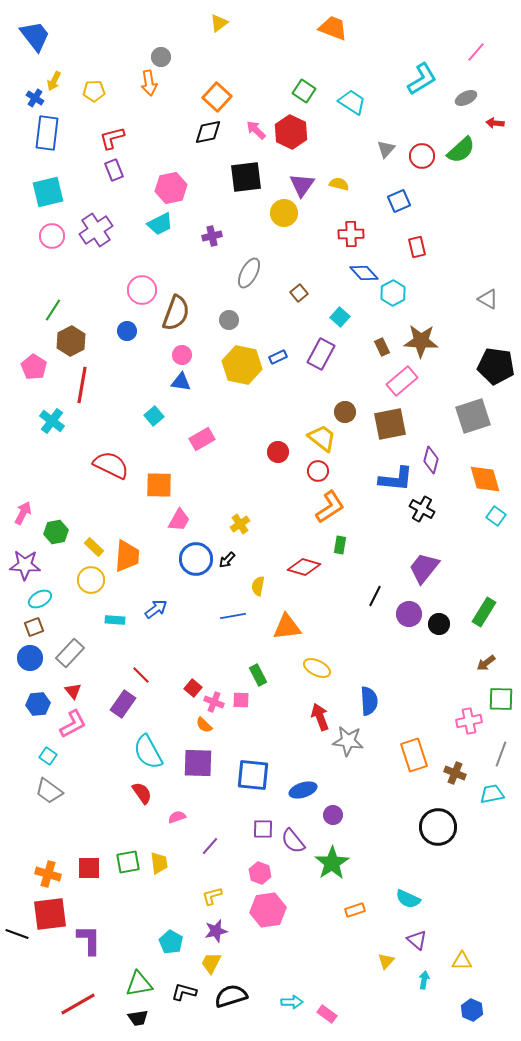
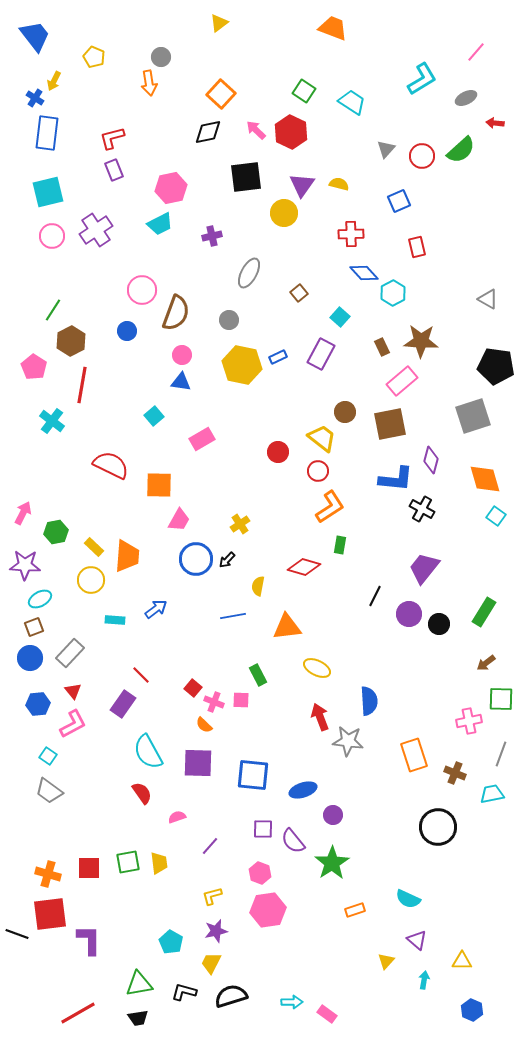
yellow pentagon at (94, 91): moved 34 px up; rotated 25 degrees clockwise
orange square at (217, 97): moved 4 px right, 3 px up
red line at (78, 1004): moved 9 px down
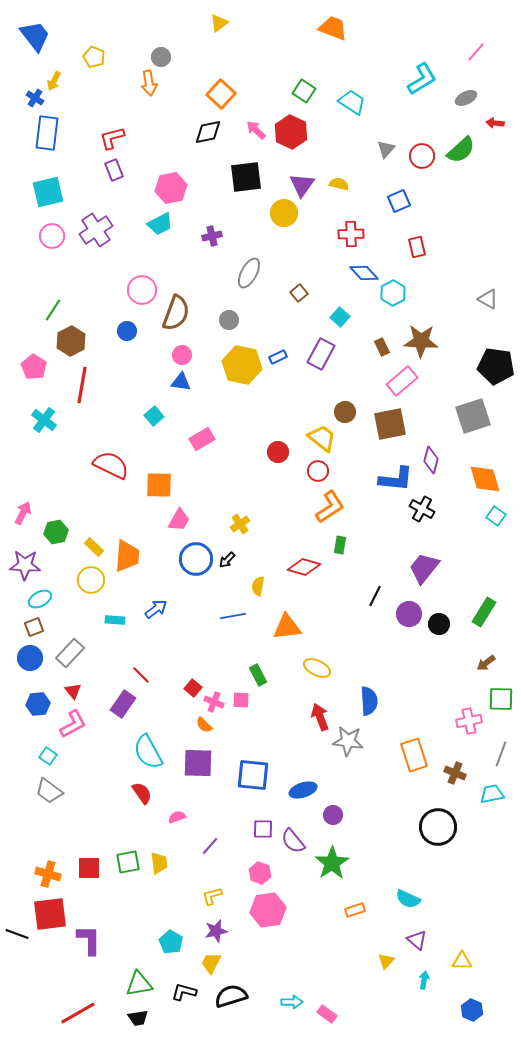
cyan cross at (52, 421): moved 8 px left, 1 px up
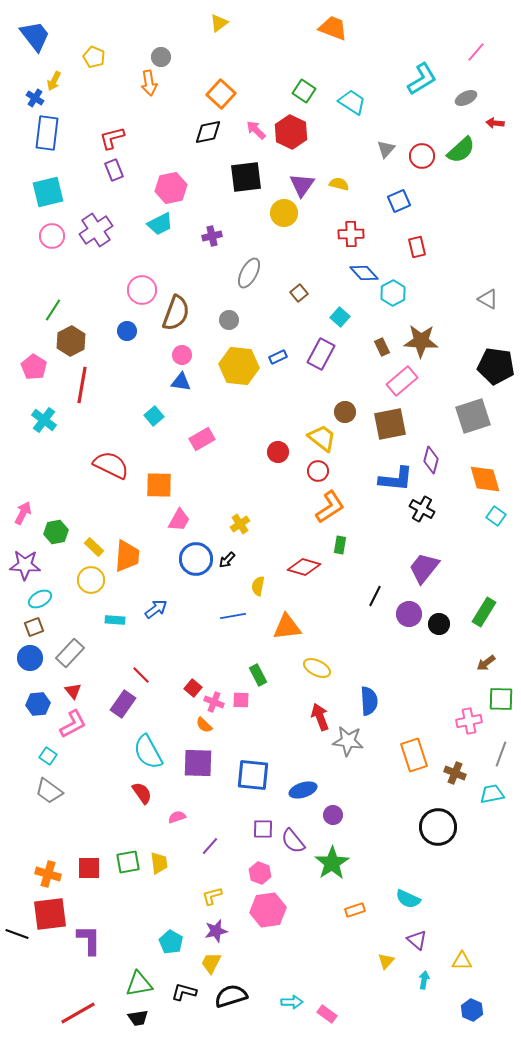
yellow hexagon at (242, 365): moved 3 px left, 1 px down; rotated 6 degrees counterclockwise
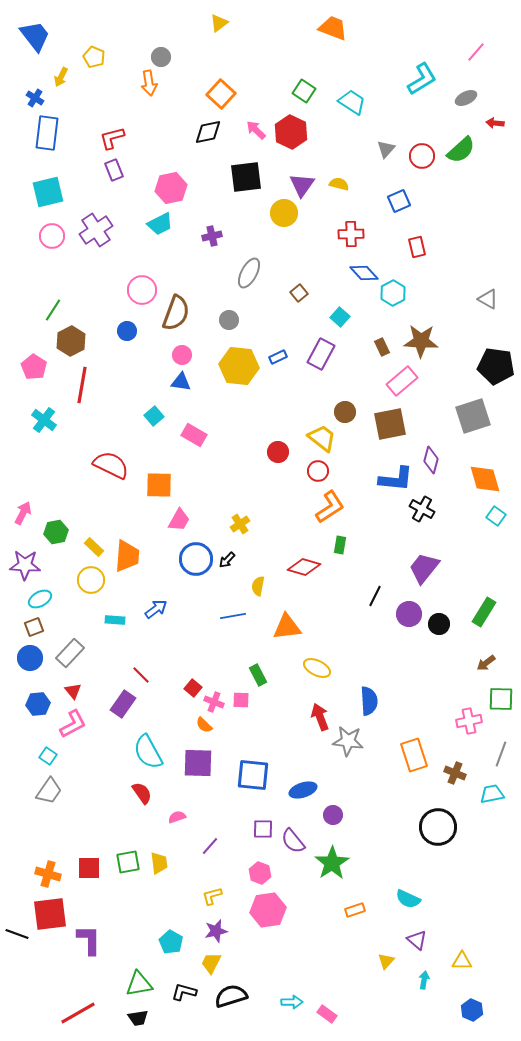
yellow arrow at (54, 81): moved 7 px right, 4 px up
pink rectangle at (202, 439): moved 8 px left, 4 px up; rotated 60 degrees clockwise
gray trapezoid at (49, 791): rotated 92 degrees counterclockwise
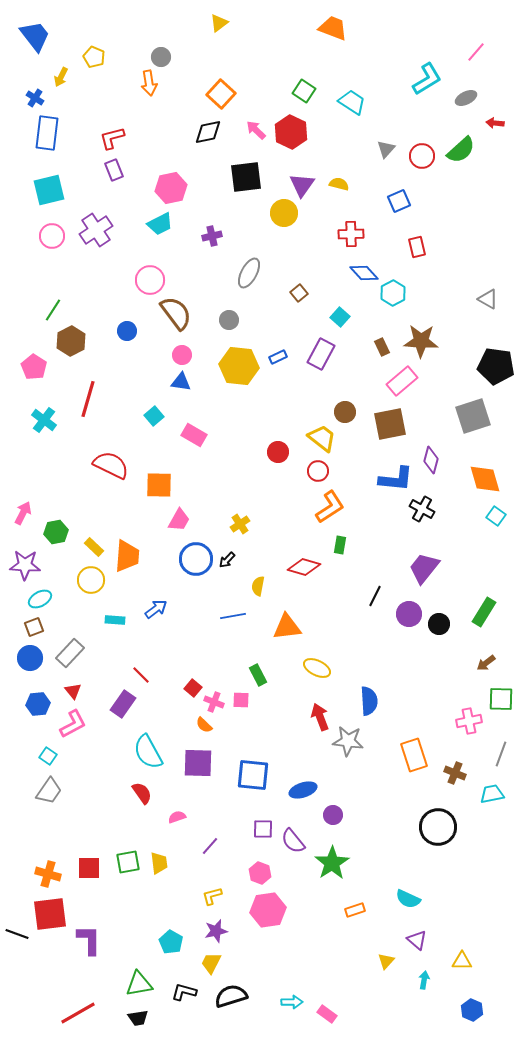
cyan L-shape at (422, 79): moved 5 px right
cyan square at (48, 192): moved 1 px right, 2 px up
pink circle at (142, 290): moved 8 px right, 10 px up
brown semicircle at (176, 313): rotated 57 degrees counterclockwise
red line at (82, 385): moved 6 px right, 14 px down; rotated 6 degrees clockwise
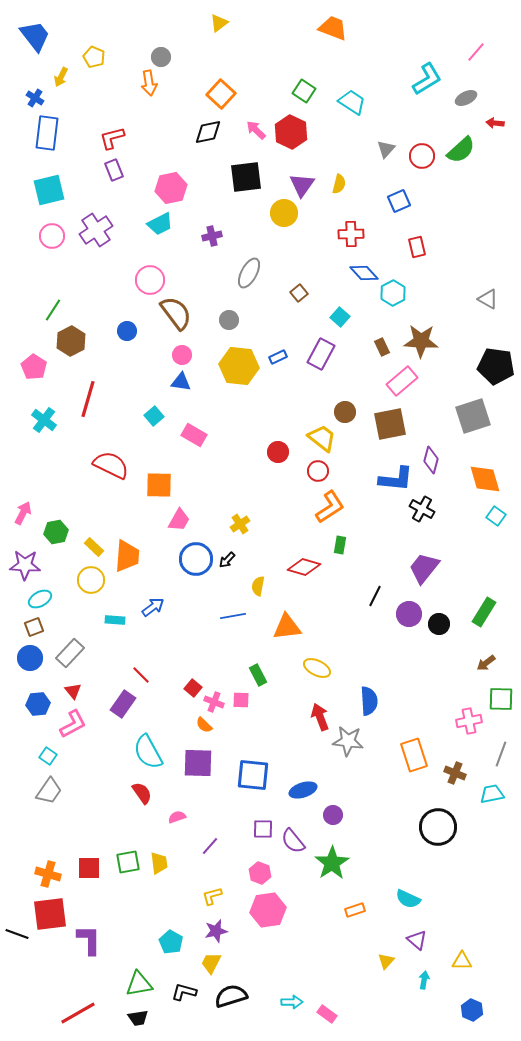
yellow semicircle at (339, 184): rotated 90 degrees clockwise
blue arrow at (156, 609): moved 3 px left, 2 px up
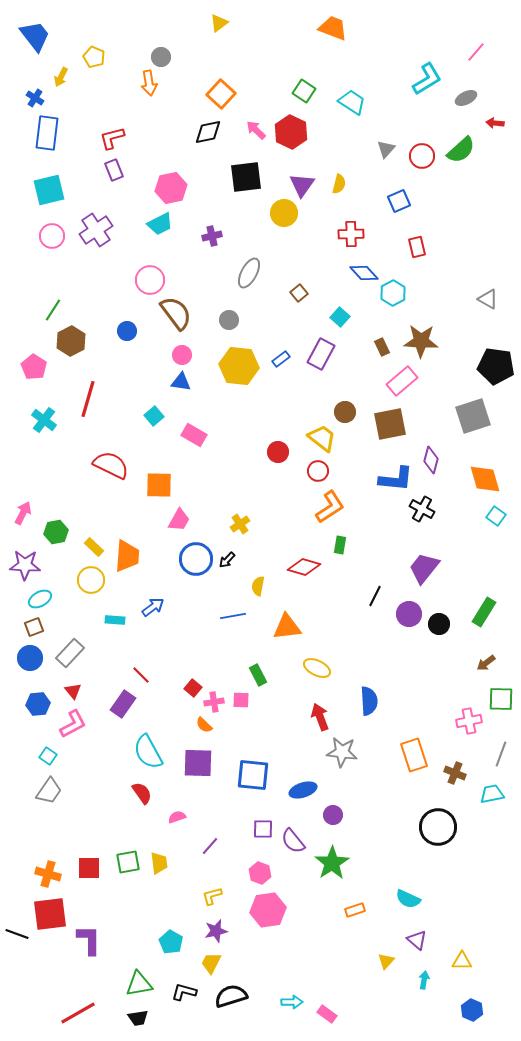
blue rectangle at (278, 357): moved 3 px right, 2 px down; rotated 12 degrees counterclockwise
pink cross at (214, 702): rotated 30 degrees counterclockwise
gray star at (348, 741): moved 6 px left, 11 px down
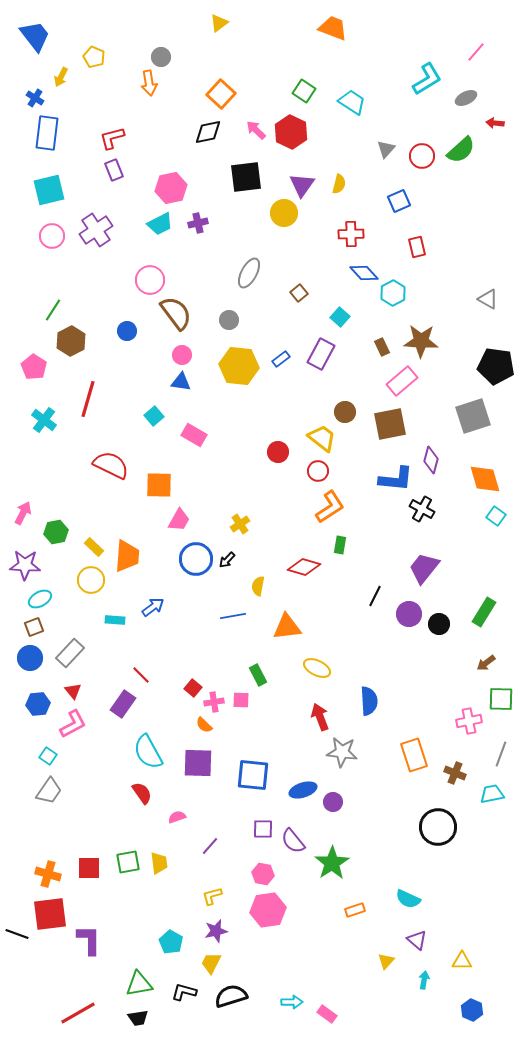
purple cross at (212, 236): moved 14 px left, 13 px up
purple circle at (333, 815): moved 13 px up
pink hexagon at (260, 873): moved 3 px right, 1 px down; rotated 10 degrees counterclockwise
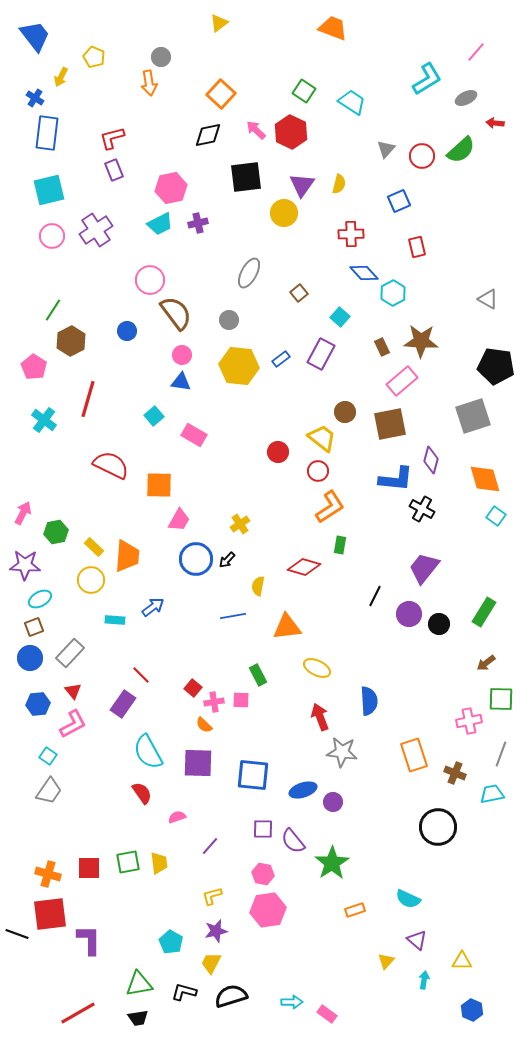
black diamond at (208, 132): moved 3 px down
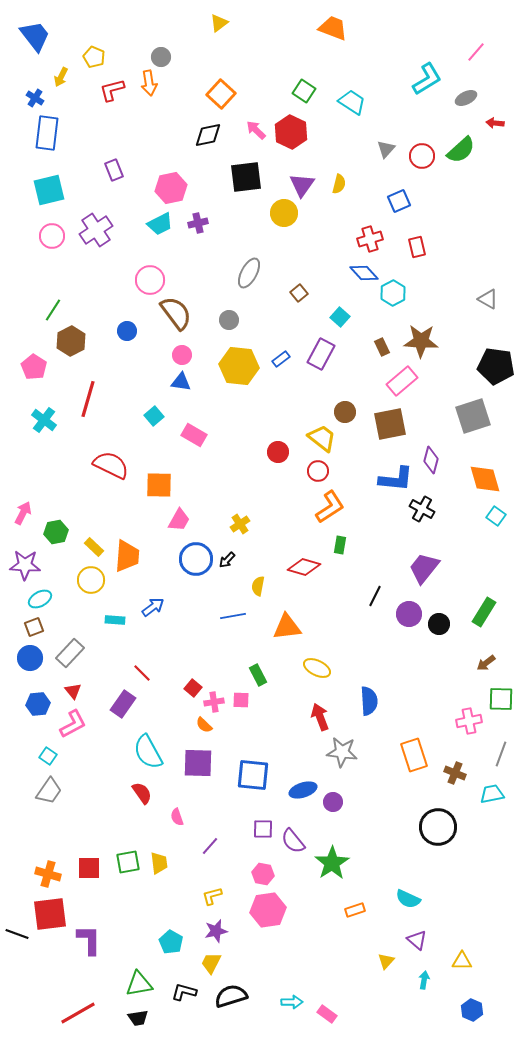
red L-shape at (112, 138): moved 48 px up
red cross at (351, 234): moved 19 px right, 5 px down; rotated 15 degrees counterclockwise
red line at (141, 675): moved 1 px right, 2 px up
pink semicircle at (177, 817): rotated 90 degrees counterclockwise
